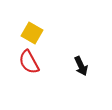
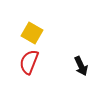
red semicircle: rotated 50 degrees clockwise
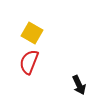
black arrow: moved 2 px left, 19 px down
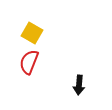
black arrow: rotated 30 degrees clockwise
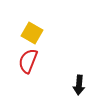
red semicircle: moved 1 px left, 1 px up
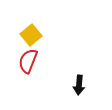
yellow square: moved 1 px left, 2 px down; rotated 20 degrees clockwise
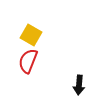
yellow square: rotated 20 degrees counterclockwise
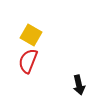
black arrow: rotated 18 degrees counterclockwise
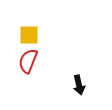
yellow square: moved 2 px left; rotated 30 degrees counterclockwise
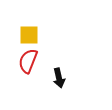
black arrow: moved 20 px left, 7 px up
